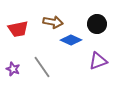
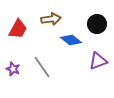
brown arrow: moved 2 px left, 3 px up; rotated 18 degrees counterclockwise
red trapezoid: rotated 50 degrees counterclockwise
blue diamond: rotated 15 degrees clockwise
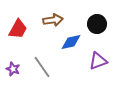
brown arrow: moved 2 px right, 1 px down
blue diamond: moved 2 px down; rotated 50 degrees counterclockwise
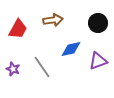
black circle: moved 1 px right, 1 px up
blue diamond: moved 7 px down
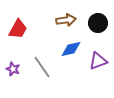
brown arrow: moved 13 px right
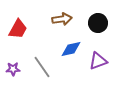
brown arrow: moved 4 px left, 1 px up
purple star: rotated 24 degrees counterclockwise
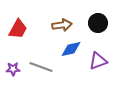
brown arrow: moved 6 px down
gray line: moved 1 px left; rotated 35 degrees counterclockwise
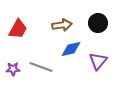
purple triangle: rotated 30 degrees counterclockwise
